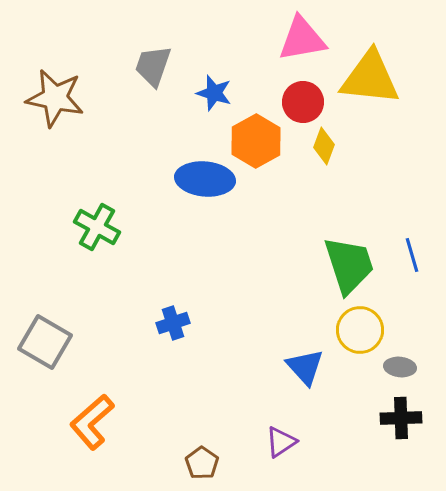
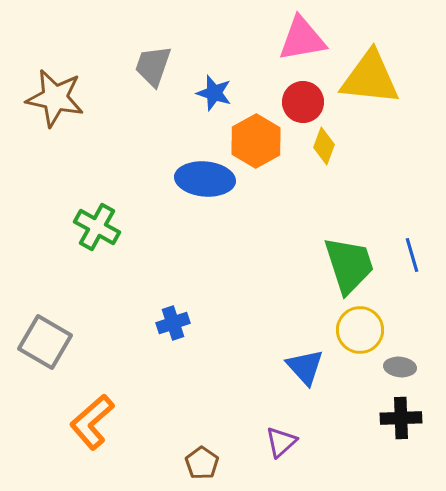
purple triangle: rotated 8 degrees counterclockwise
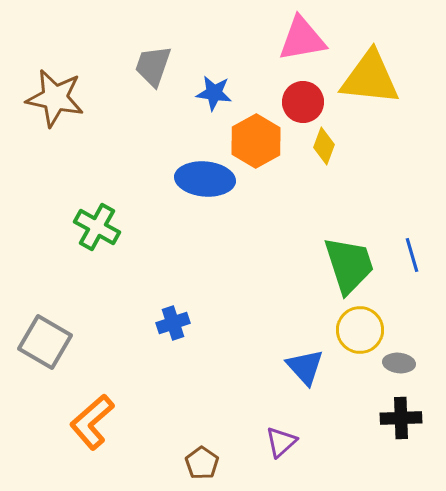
blue star: rotated 9 degrees counterclockwise
gray ellipse: moved 1 px left, 4 px up
